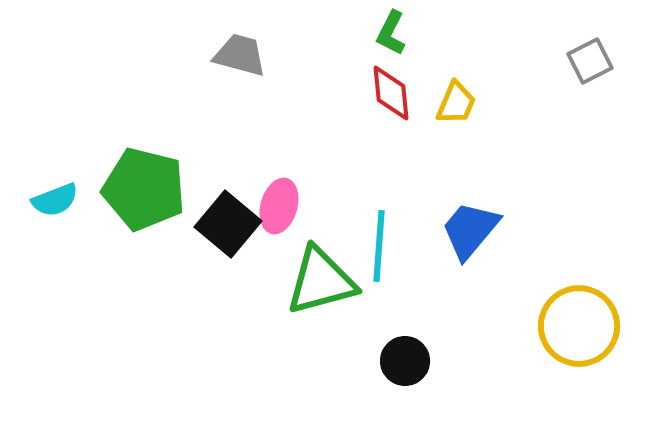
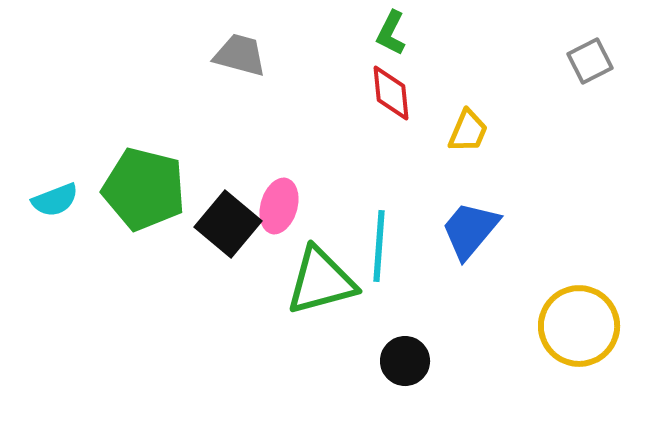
yellow trapezoid: moved 12 px right, 28 px down
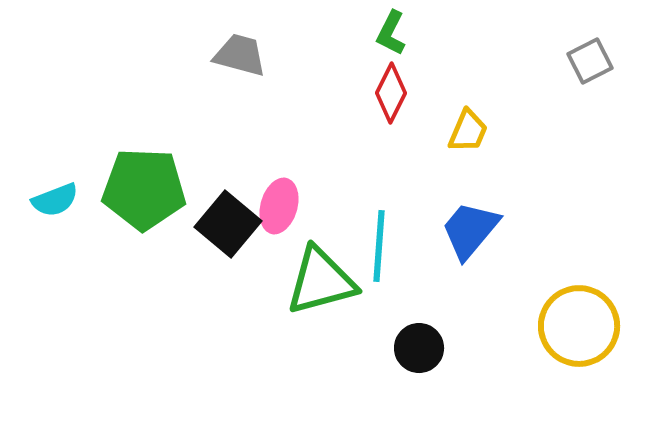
red diamond: rotated 32 degrees clockwise
green pentagon: rotated 12 degrees counterclockwise
black circle: moved 14 px right, 13 px up
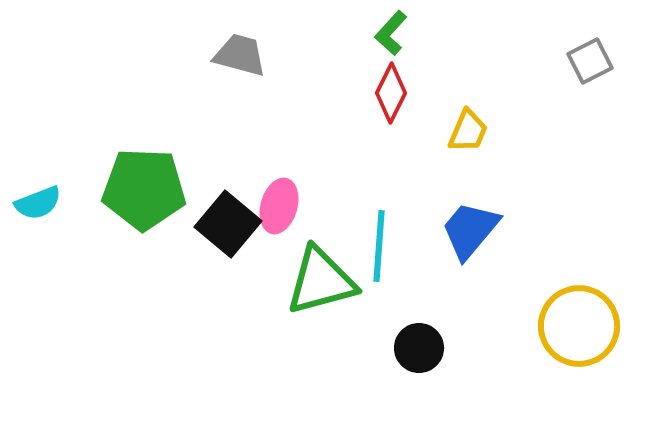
green L-shape: rotated 15 degrees clockwise
cyan semicircle: moved 17 px left, 3 px down
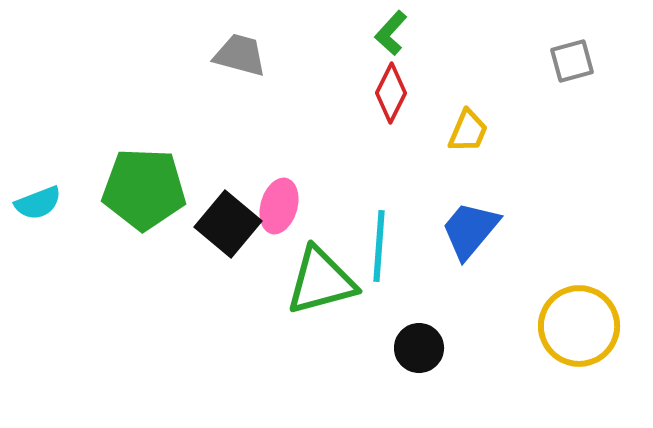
gray square: moved 18 px left; rotated 12 degrees clockwise
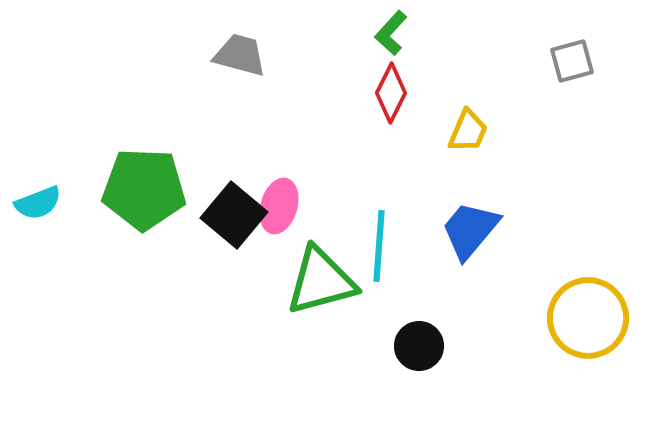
black square: moved 6 px right, 9 px up
yellow circle: moved 9 px right, 8 px up
black circle: moved 2 px up
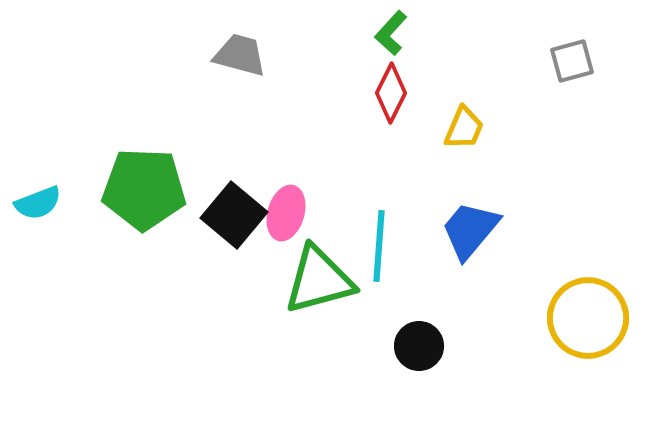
yellow trapezoid: moved 4 px left, 3 px up
pink ellipse: moved 7 px right, 7 px down
green triangle: moved 2 px left, 1 px up
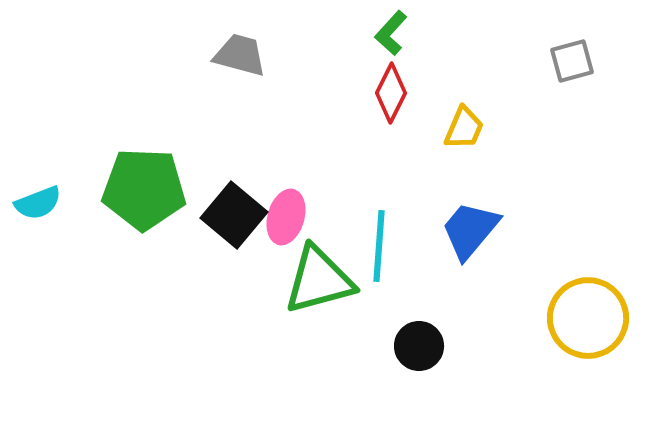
pink ellipse: moved 4 px down
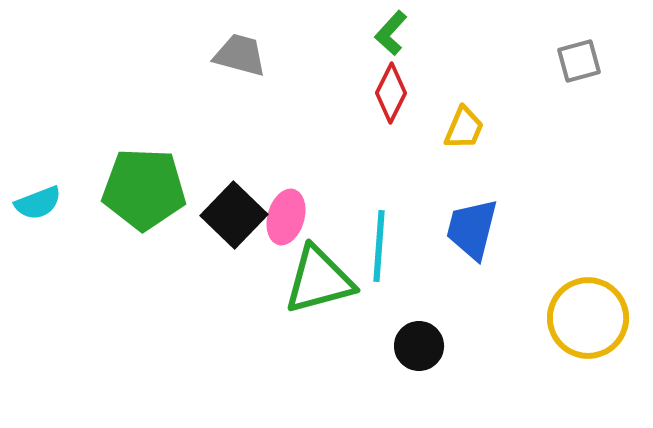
gray square: moved 7 px right
black square: rotated 4 degrees clockwise
blue trapezoid: moved 2 px right, 1 px up; rotated 26 degrees counterclockwise
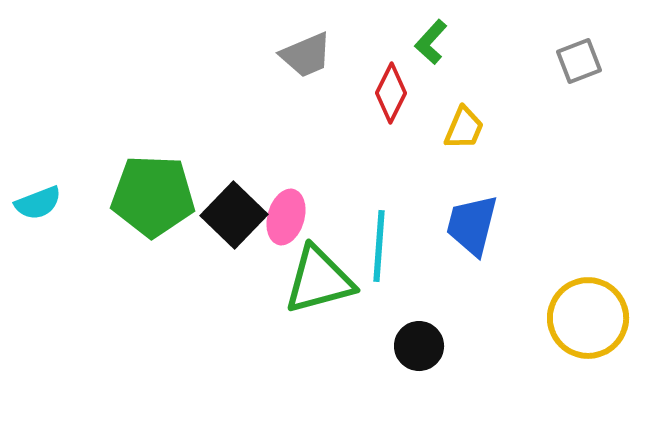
green L-shape: moved 40 px right, 9 px down
gray trapezoid: moved 66 px right; rotated 142 degrees clockwise
gray square: rotated 6 degrees counterclockwise
green pentagon: moved 9 px right, 7 px down
blue trapezoid: moved 4 px up
